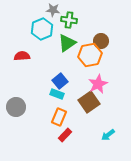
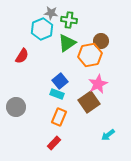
gray star: moved 2 px left, 3 px down
red semicircle: rotated 126 degrees clockwise
red rectangle: moved 11 px left, 8 px down
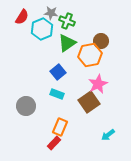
green cross: moved 2 px left, 1 px down; rotated 14 degrees clockwise
red semicircle: moved 39 px up
blue square: moved 2 px left, 9 px up
gray circle: moved 10 px right, 1 px up
orange rectangle: moved 1 px right, 10 px down
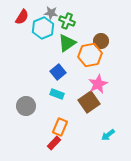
cyan hexagon: moved 1 px right, 1 px up
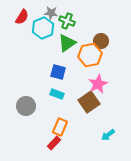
blue square: rotated 35 degrees counterclockwise
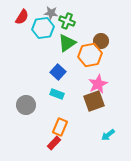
cyan hexagon: rotated 15 degrees clockwise
blue square: rotated 28 degrees clockwise
brown square: moved 5 px right, 1 px up; rotated 15 degrees clockwise
gray circle: moved 1 px up
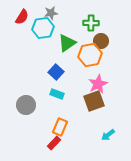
gray star: rotated 16 degrees counterclockwise
green cross: moved 24 px right, 2 px down; rotated 21 degrees counterclockwise
blue square: moved 2 px left
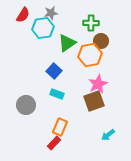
red semicircle: moved 1 px right, 2 px up
blue square: moved 2 px left, 1 px up
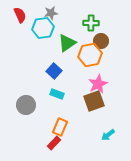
red semicircle: moved 3 px left; rotated 56 degrees counterclockwise
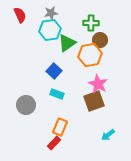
cyan hexagon: moved 7 px right, 2 px down
brown circle: moved 1 px left, 1 px up
pink star: rotated 18 degrees counterclockwise
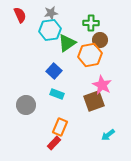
pink star: moved 4 px right, 1 px down
